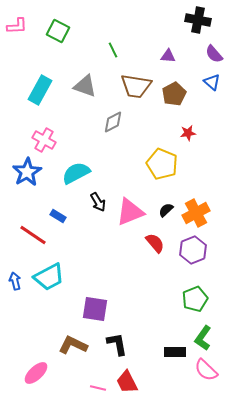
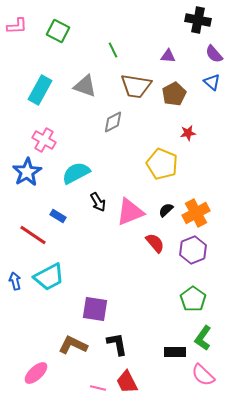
green pentagon: moved 2 px left; rotated 15 degrees counterclockwise
pink semicircle: moved 3 px left, 5 px down
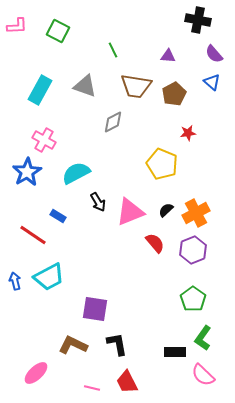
pink line: moved 6 px left
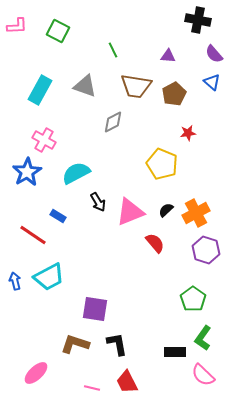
purple hexagon: moved 13 px right; rotated 20 degrees counterclockwise
brown L-shape: moved 2 px right, 1 px up; rotated 8 degrees counterclockwise
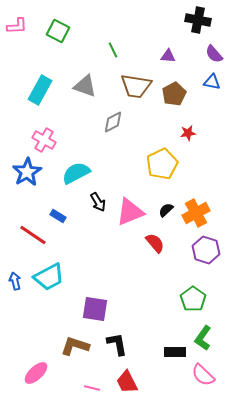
blue triangle: rotated 30 degrees counterclockwise
yellow pentagon: rotated 24 degrees clockwise
brown L-shape: moved 2 px down
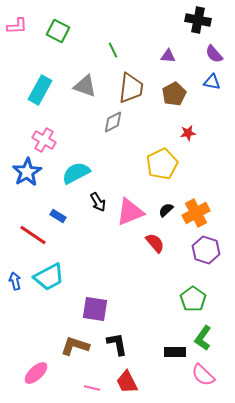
brown trapezoid: moved 5 px left, 2 px down; rotated 92 degrees counterclockwise
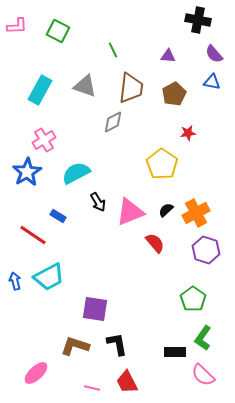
pink cross: rotated 30 degrees clockwise
yellow pentagon: rotated 12 degrees counterclockwise
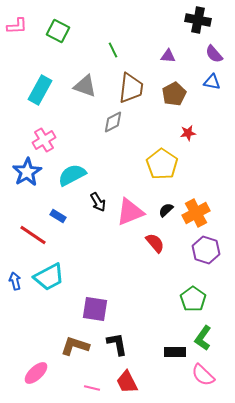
cyan semicircle: moved 4 px left, 2 px down
